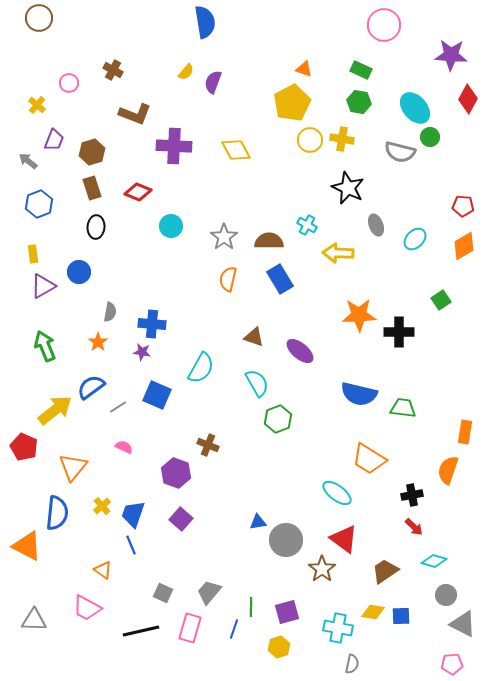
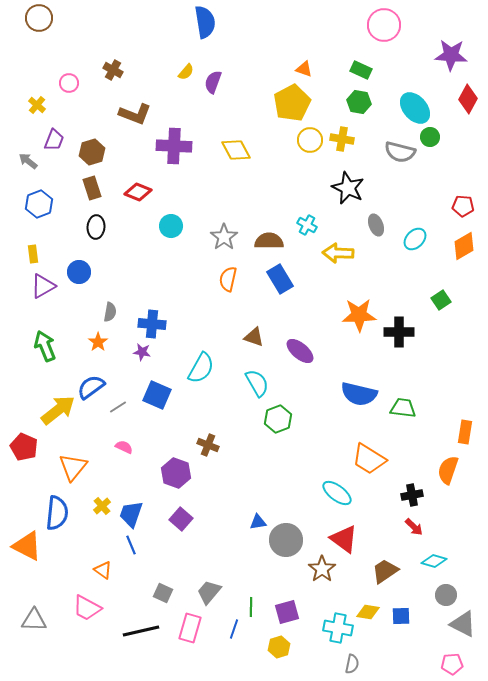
yellow arrow at (55, 410): moved 3 px right
blue trapezoid at (133, 514): moved 2 px left
yellow diamond at (373, 612): moved 5 px left
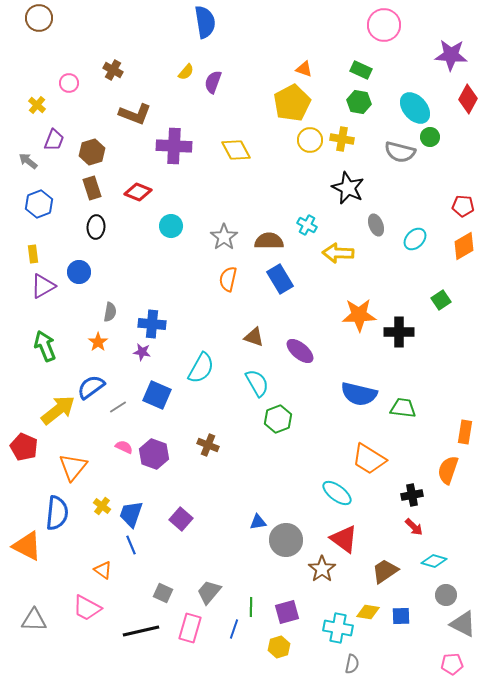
purple hexagon at (176, 473): moved 22 px left, 19 px up
yellow cross at (102, 506): rotated 12 degrees counterclockwise
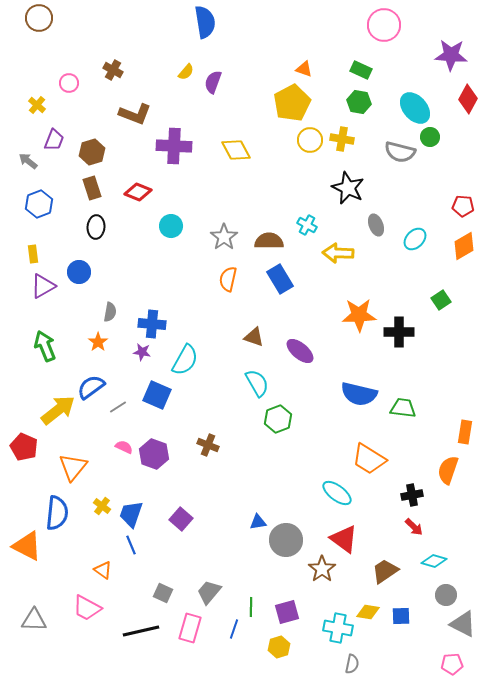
cyan semicircle at (201, 368): moved 16 px left, 8 px up
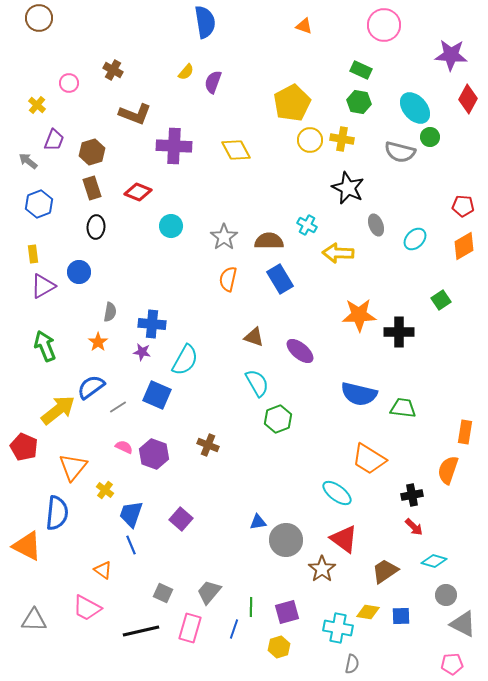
orange triangle at (304, 69): moved 43 px up
yellow cross at (102, 506): moved 3 px right, 16 px up
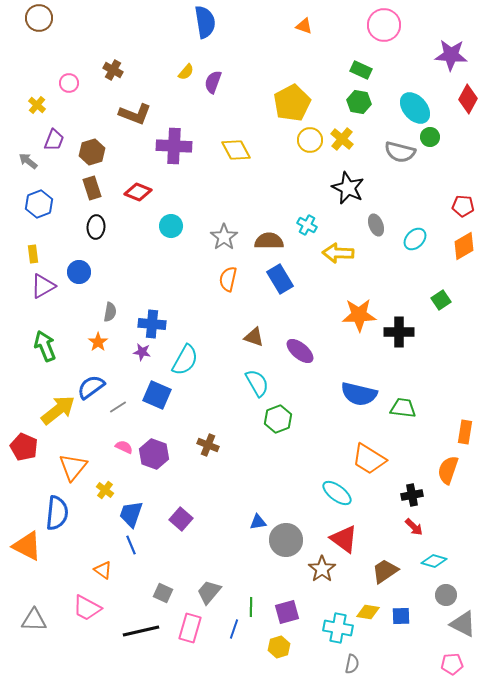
yellow cross at (342, 139): rotated 30 degrees clockwise
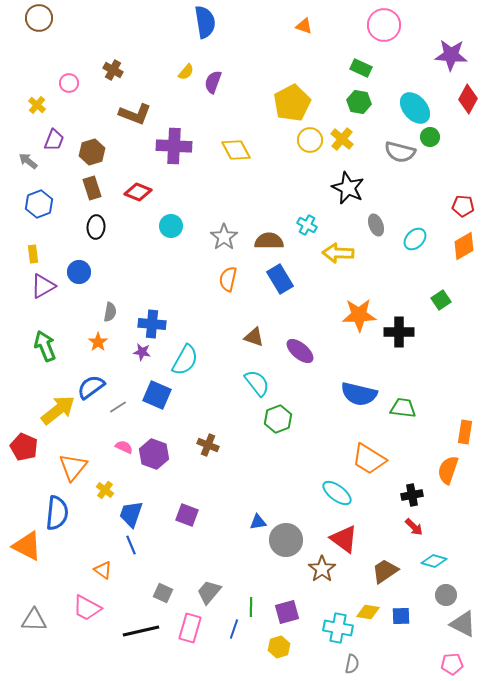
green rectangle at (361, 70): moved 2 px up
cyan semicircle at (257, 383): rotated 8 degrees counterclockwise
purple square at (181, 519): moved 6 px right, 4 px up; rotated 20 degrees counterclockwise
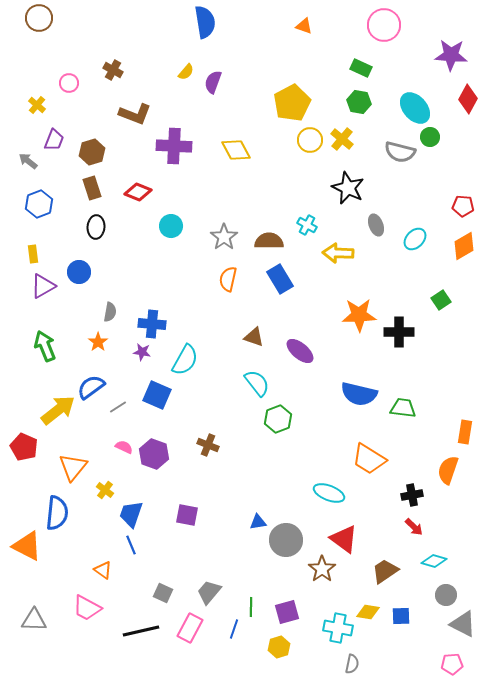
cyan ellipse at (337, 493): moved 8 px left; rotated 16 degrees counterclockwise
purple square at (187, 515): rotated 10 degrees counterclockwise
pink rectangle at (190, 628): rotated 12 degrees clockwise
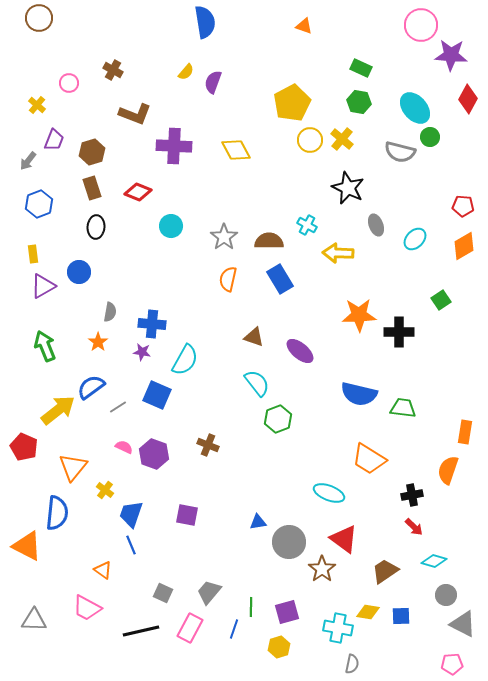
pink circle at (384, 25): moved 37 px right
gray arrow at (28, 161): rotated 90 degrees counterclockwise
gray circle at (286, 540): moved 3 px right, 2 px down
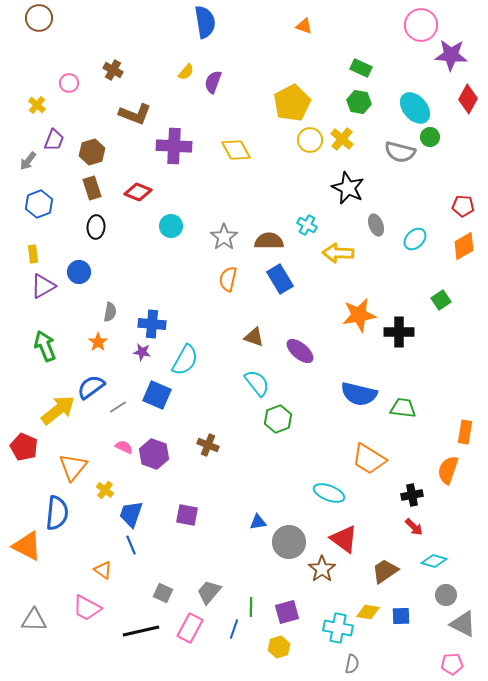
orange star at (359, 315): rotated 8 degrees counterclockwise
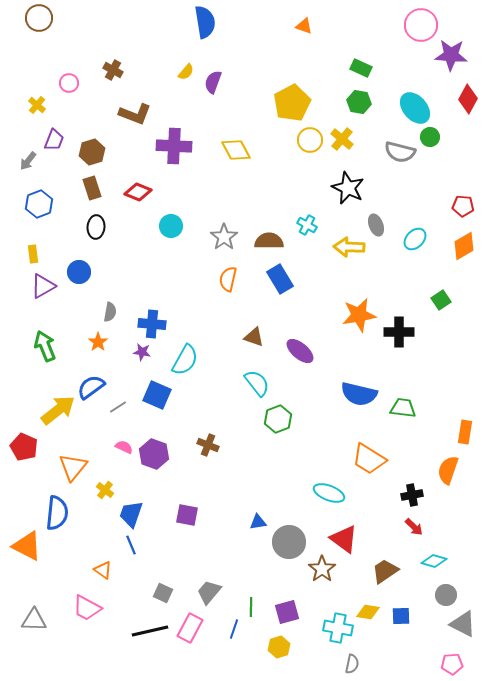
yellow arrow at (338, 253): moved 11 px right, 6 px up
black line at (141, 631): moved 9 px right
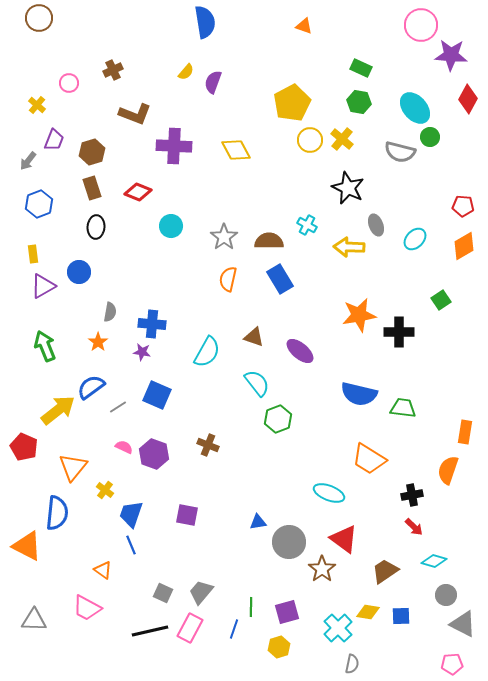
brown cross at (113, 70): rotated 36 degrees clockwise
cyan semicircle at (185, 360): moved 22 px right, 8 px up
gray trapezoid at (209, 592): moved 8 px left
cyan cross at (338, 628): rotated 36 degrees clockwise
